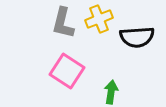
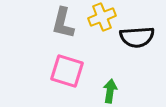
yellow cross: moved 3 px right, 2 px up
pink square: rotated 16 degrees counterclockwise
green arrow: moved 1 px left, 1 px up
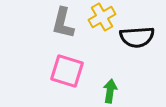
yellow cross: rotated 8 degrees counterclockwise
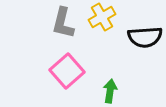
black semicircle: moved 8 px right
pink square: rotated 32 degrees clockwise
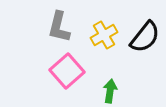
yellow cross: moved 2 px right, 18 px down
gray L-shape: moved 4 px left, 4 px down
black semicircle: rotated 48 degrees counterclockwise
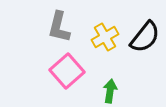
yellow cross: moved 1 px right, 2 px down
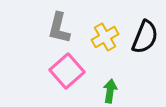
gray L-shape: moved 1 px down
black semicircle: rotated 16 degrees counterclockwise
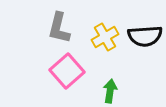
black semicircle: moved 1 px up; rotated 64 degrees clockwise
